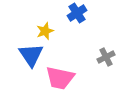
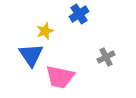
blue cross: moved 2 px right, 1 px down
pink trapezoid: moved 1 px up
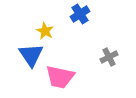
blue cross: moved 1 px right
yellow star: rotated 24 degrees counterclockwise
gray cross: moved 3 px right
